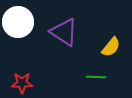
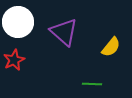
purple triangle: rotated 8 degrees clockwise
green line: moved 4 px left, 7 px down
red star: moved 8 px left, 23 px up; rotated 25 degrees counterclockwise
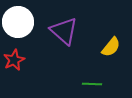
purple triangle: moved 1 px up
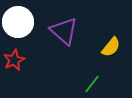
green line: rotated 54 degrees counterclockwise
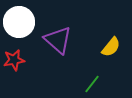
white circle: moved 1 px right
purple triangle: moved 6 px left, 9 px down
red star: rotated 15 degrees clockwise
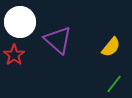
white circle: moved 1 px right
red star: moved 5 px up; rotated 25 degrees counterclockwise
green line: moved 22 px right
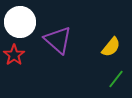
green line: moved 2 px right, 5 px up
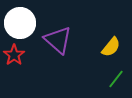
white circle: moved 1 px down
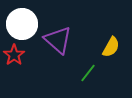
white circle: moved 2 px right, 1 px down
yellow semicircle: rotated 10 degrees counterclockwise
green line: moved 28 px left, 6 px up
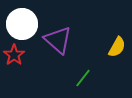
yellow semicircle: moved 6 px right
green line: moved 5 px left, 5 px down
